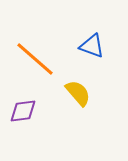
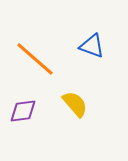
yellow semicircle: moved 3 px left, 11 px down
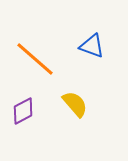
purple diamond: rotated 20 degrees counterclockwise
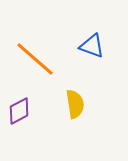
yellow semicircle: rotated 32 degrees clockwise
purple diamond: moved 4 px left
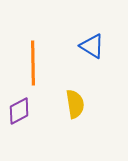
blue triangle: rotated 12 degrees clockwise
orange line: moved 2 px left, 4 px down; rotated 48 degrees clockwise
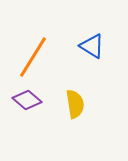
orange line: moved 6 px up; rotated 33 degrees clockwise
purple diamond: moved 8 px right, 11 px up; rotated 68 degrees clockwise
